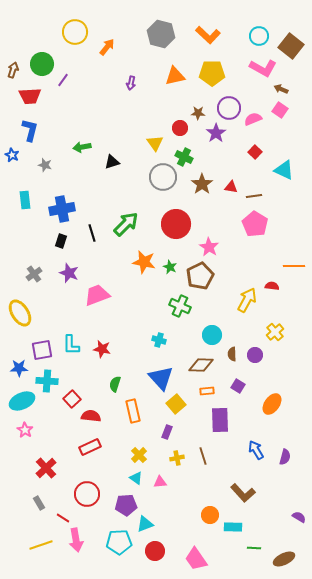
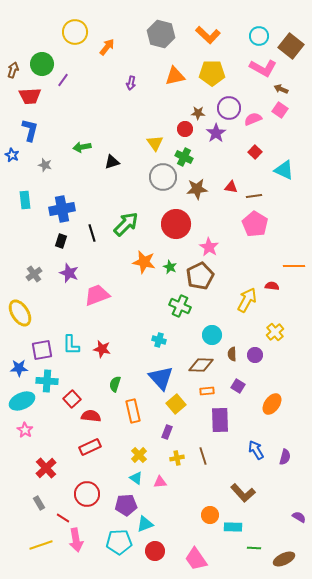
red circle at (180, 128): moved 5 px right, 1 px down
brown star at (202, 184): moved 5 px left, 5 px down; rotated 30 degrees clockwise
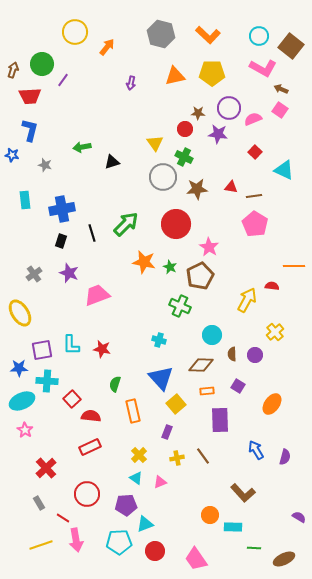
purple star at (216, 133): moved 2 px right, 1 px down; rotated 30 degrees counterclockwise
blue star at (12, 155): rotated 16 degrees counterclockwise
brown line at (203, 456): rotated 18 degrees counterclockwise
pink triangle at (160, 482): rotated 16 degrees counterclockwise
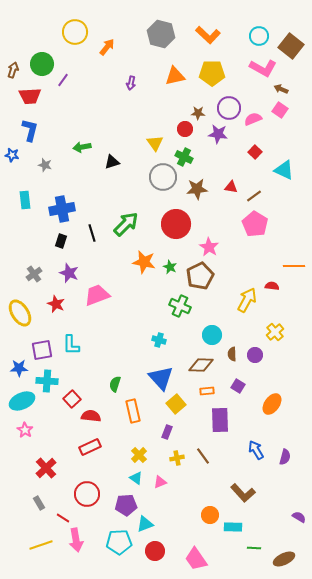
brown line at (254, 196): rotated 28 degrees counterclockwise
red star at (102, 349): moved 46 px left, 45 px up; rotated 12 degrees clockwise
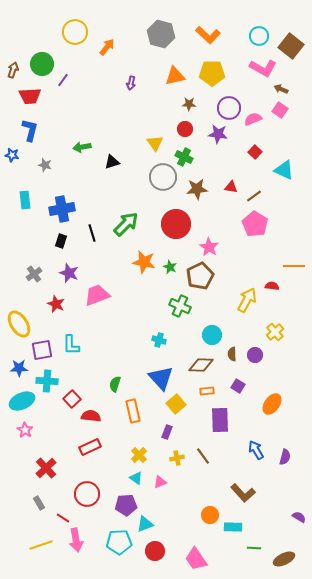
brown star at (198, 113): moved 9 px left, 9 px up
yellow ellipse at (20, 313): moved 1 px left, 11 px down
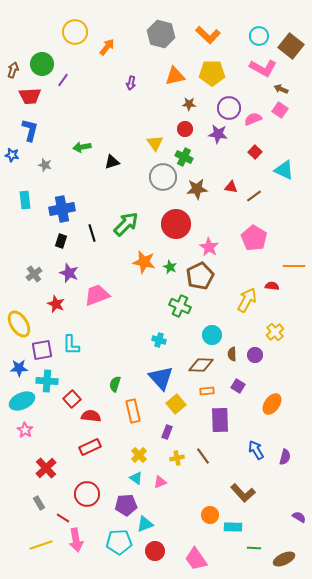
pink pentagon at (255, 224): moved 1 px left, 14 px down
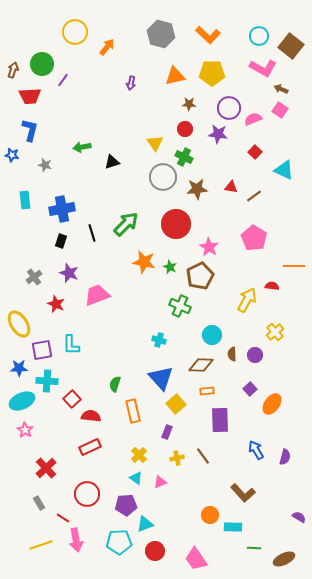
gray cross at (34, 274): moved 3 px down
purple square at (238, 386): moved 12 px right, 3 px down; rotated 16 degrees clockwise
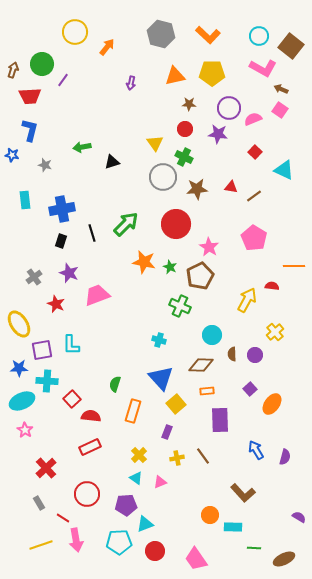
orange rectangle at (133, 411): rotated 30 degrees clockwise
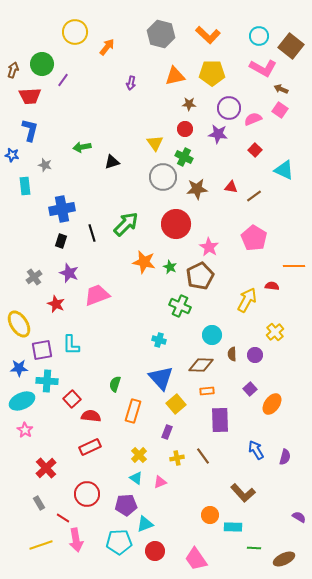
red square at (255, 152): moved 2 px up
cyan rectangle at (25, 200): moved 14 px up
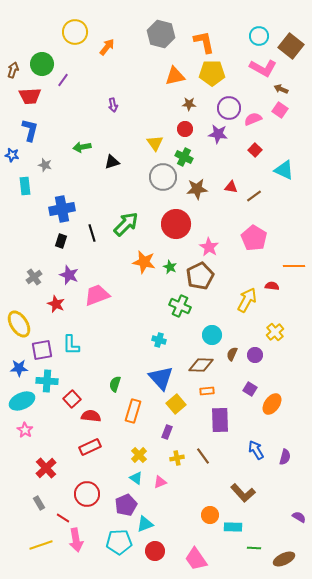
orange L-shape at (208, 35): moved 4 px left, 7 px down; rotated 145 degrees counterclockwise
purple arrow at (131, 83): moved 18 px left, 22 px down; rotated 24 degrees counterclockwise
purple star at (69, 273): moved 2 px down
brown semicircle at (232, 354): rotated 24 degrees clockwise
purple square at (250, 389): rotated 16 degrees counterclockwise
purple pentagon at (126, 505): rotated 20 degrees counterclockwise
